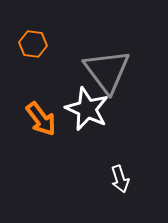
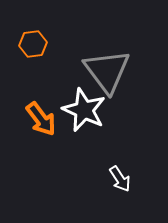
orange hexagon: rotated 16 degrees counterclockwise
white star: moved 3 px left, 1 px down
white arrow: rotated 16 degrees counterclockwise
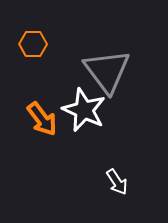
orange hexagon: rotated 8 degrees clockwise
orange arrow: moved 1 px right
white arrow: moved 3 px left, 3 px down
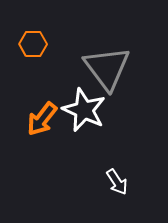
gray triangle: moved 3 px up
orange arrow: rotated 75 degrees clockwise
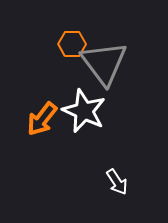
orange hexagon: moved 39 px right
gray triangle: moved 3 px left, 5 px up
white star: moved 1 px down
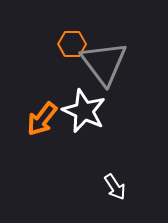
white arrow: moved 2 px left, 5 px down
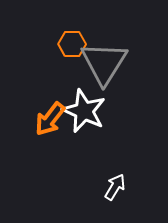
gray triangle: rotated 9 degrees clockwise
orange arrow: moved 8 px right
white arrow: rotated 116 degrees counterclockwise
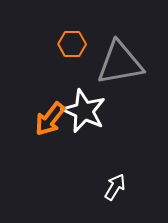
gray triangle: moved 16 px right; rotated 48 degrees clockwise
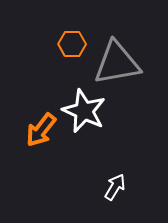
gray triangle: moved 3 px left
orange arrow: moved 9 px left, 11 px down
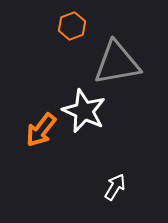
orange hexagon: moved 18 px up; rotated 20 degrees counterclockwise
